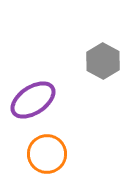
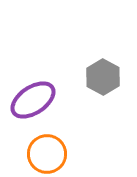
gray hexagon: moved 16 px down
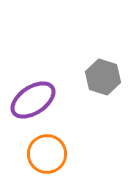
gray hexagon: rotated 12 degrees counterclockwise
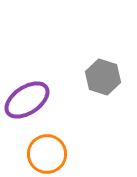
purple ellipse: moved 6 px left
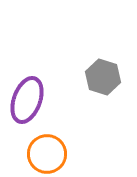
purple ellipse: rotated 36 degrees counterclockwise
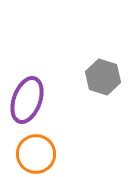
orange circle: moved 11 px left
